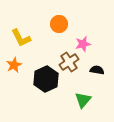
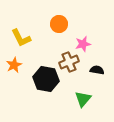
brown cross: rotated 12 degrees clockwise
black hexagon: rotated 25 degrees counterclockwise
green triangle: moved 1 px up
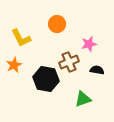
orange circle: moved 2 px left
pink star: moved 6 px right
green triangle: rotated 30 degrees clockwise
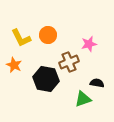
orange circle: moved 9 px left, 11 px down
orange star: rotated 21 degrees counterclockwise
black semicircle: moved 13 px down
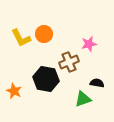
orange circle: moved 4 px left, 1 px up
orange star: moved 26 px down
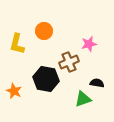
orange circle: moved 3 px up
yellow L-shape: moved 4 px left, 6 px down; rotated 40 degrees clockwise
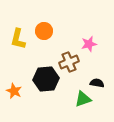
yellow L-shape: moved 1 px right, 5 px up
black hexagon: rotated 15 degrees counterclockwise
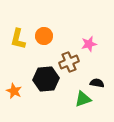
orange circle: moved 5 px down
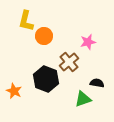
yellow L-shape: moved 8 px right, 18 px up
pink star: moved 1 px left, 2 px up
brown cross: rotated 18 degrees counterclockwise
black hexagon: rotated 25 degrees clockwise
